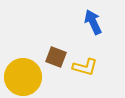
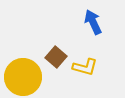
brown square: rotated 20 degrees clockwise
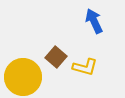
blue arrow: moved 1 px right, 1 px up
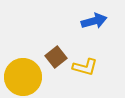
blue arrow: rotated 100 degrees clockwise
brown square: rotated 10 degrees clockwise
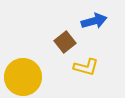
brown square: moved 9 px right, 15 px up
yellow L-shape: moved 1 px right
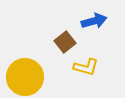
yellow circle: moved 2 px right
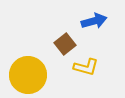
brown square: moved 2 px down
yellow circle: moved 3 px right, 2 px up
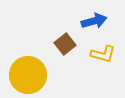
yellow L-shape: moved 17 px right, 13 px up
